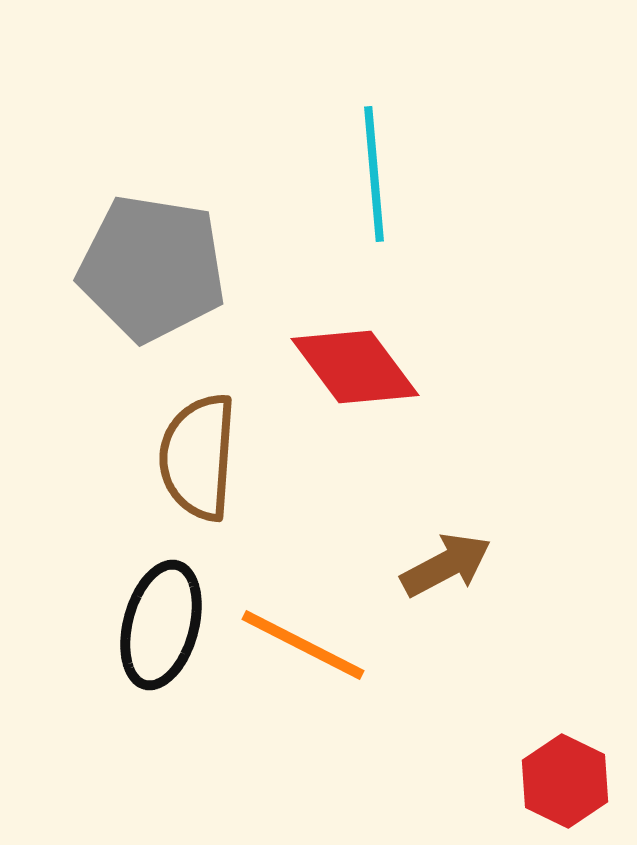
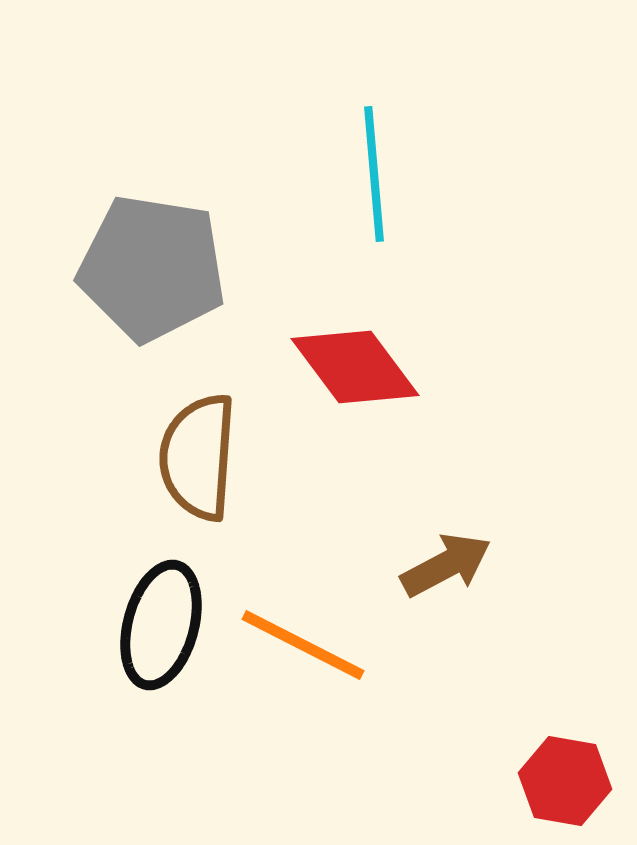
red hexagon: rotated 16 degrees counterclockwise
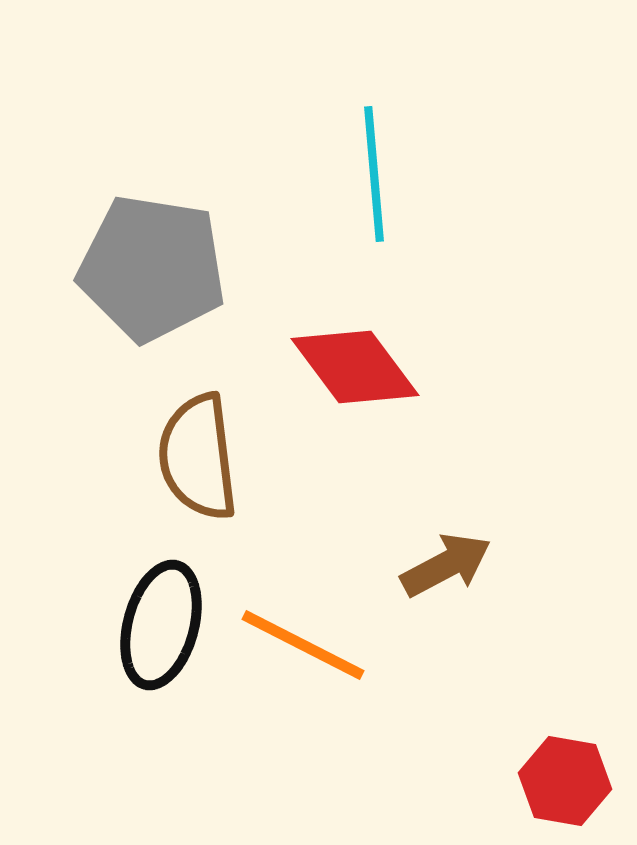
brown semicircle: rotated 11 degrees counterclockwise
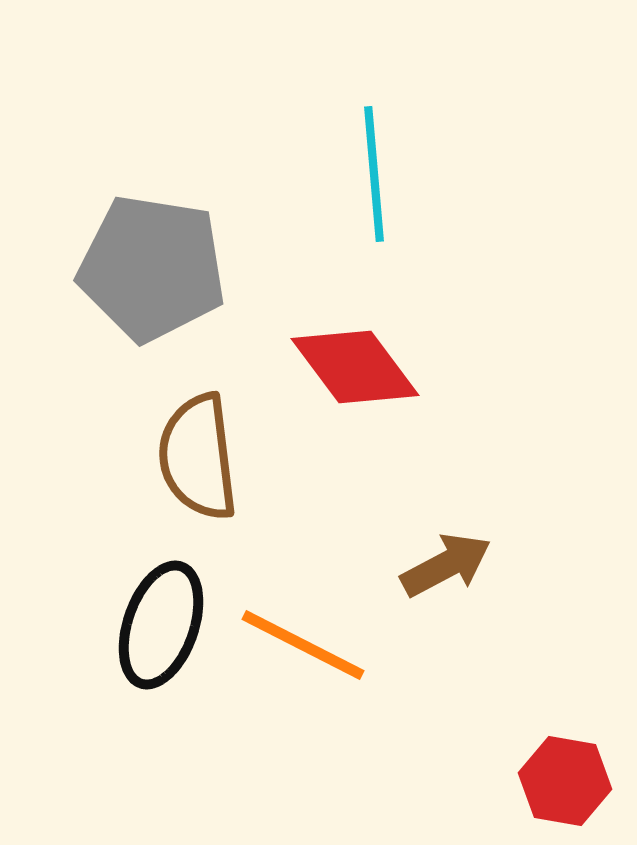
black ellipse: rotated 4 degrees clockwise
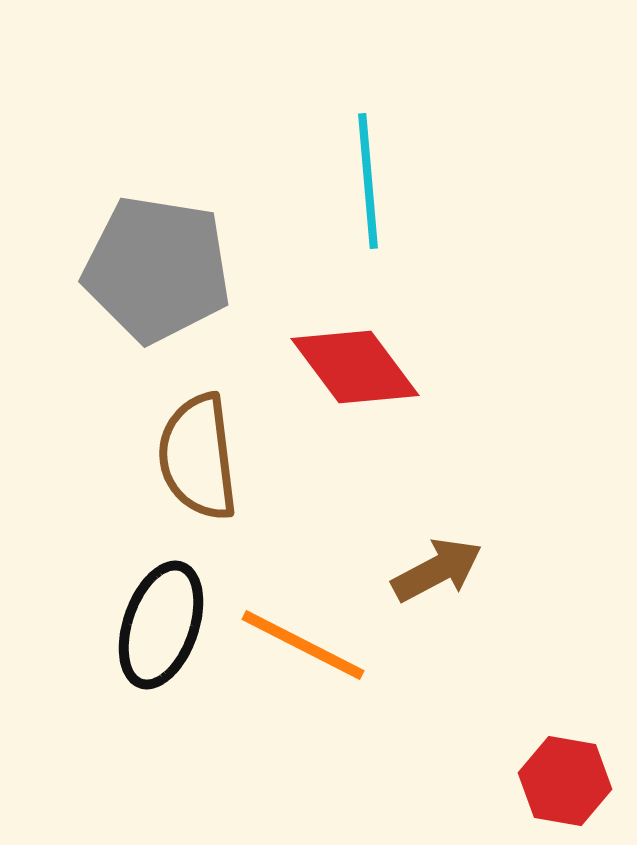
cyan line: moved 6 px left, 7 px down
gray pentagon: moved 5 px right, 1 px down
brown arrow: moved 9 px left, 5 px down
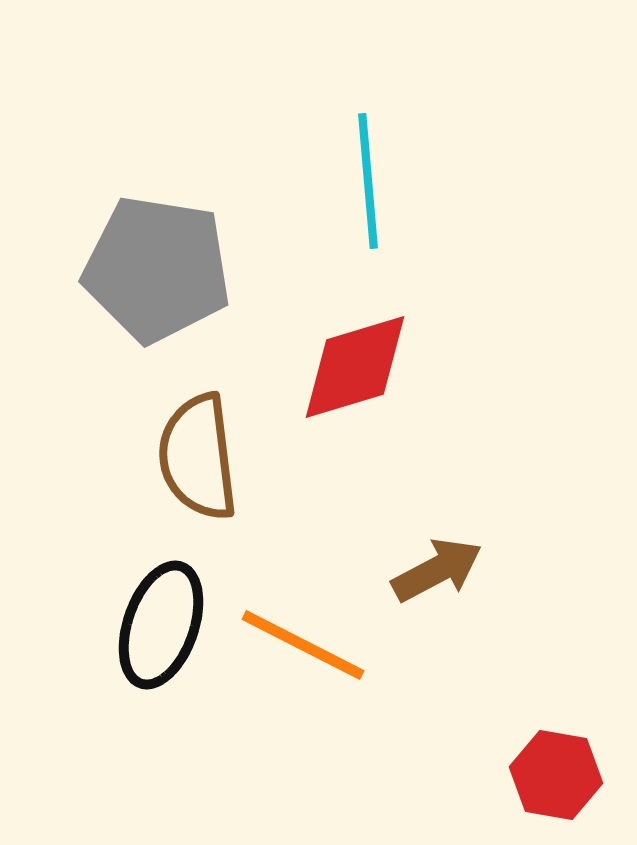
red diamond: rotated 70 degrees counterclockwise
red hexagon: moved 9 px left, 6 px up
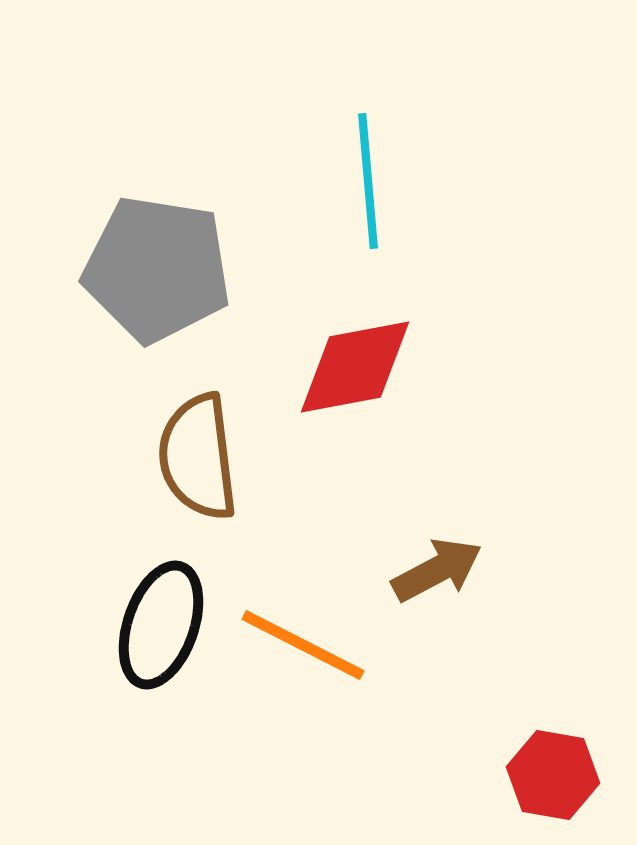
red diamond: rotated 6 degrees clockwise
red hexagon: moved 3 px left
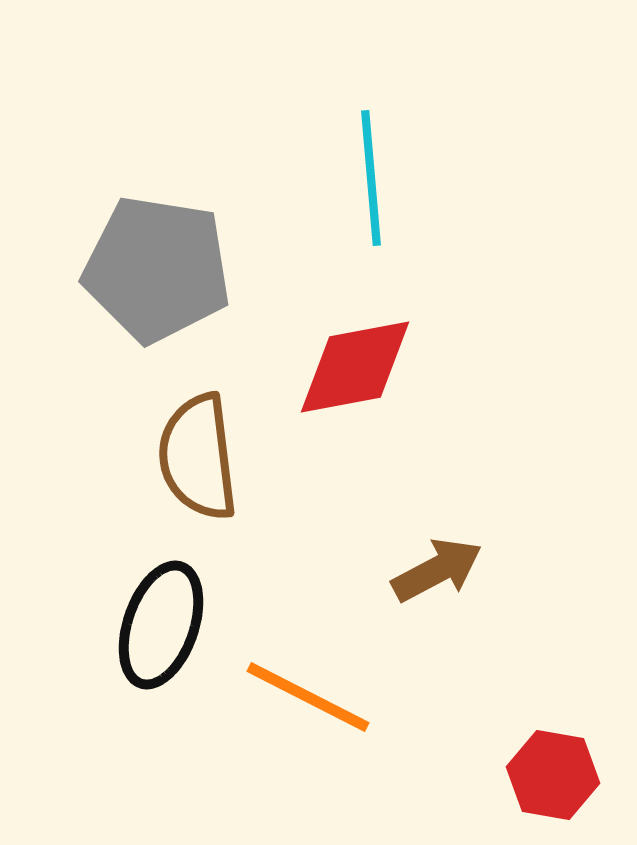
cyan line: moved 3 px right, 3 px up
orange line: moved 5 px right, 52 px down
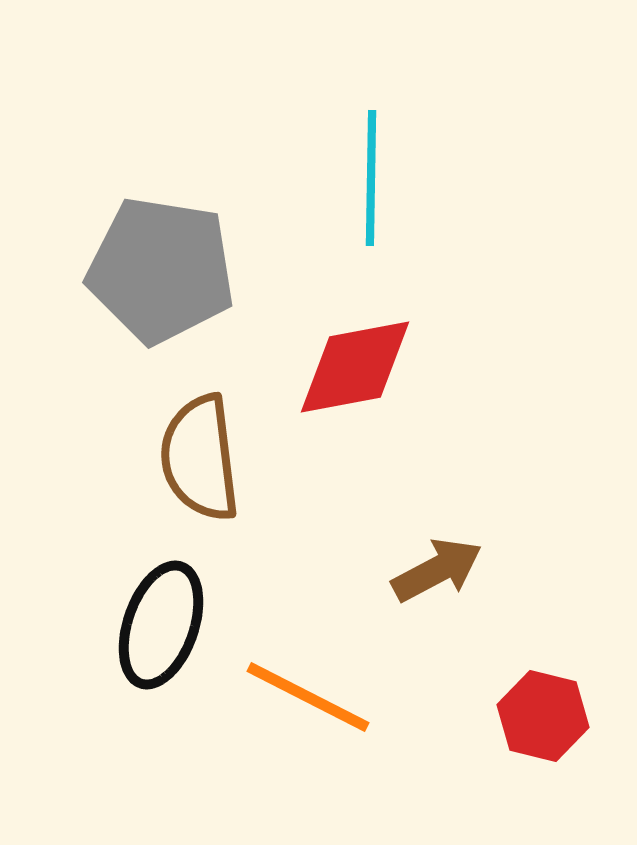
cyan line: rotated 6 degrees clockwise
gray pentagon: moved 4 px right, 1 px down
brown semicircle: moved 2 px right, 1 px down
red hexagon: moved 10 px left, 59 px up; rotated 4 degrees clockwise
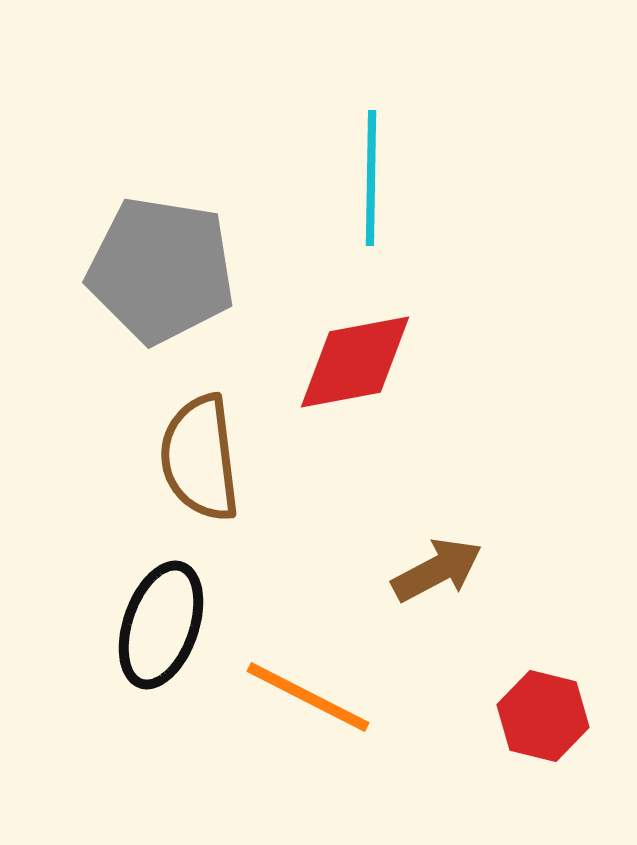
red diamond: moved 5 px up
